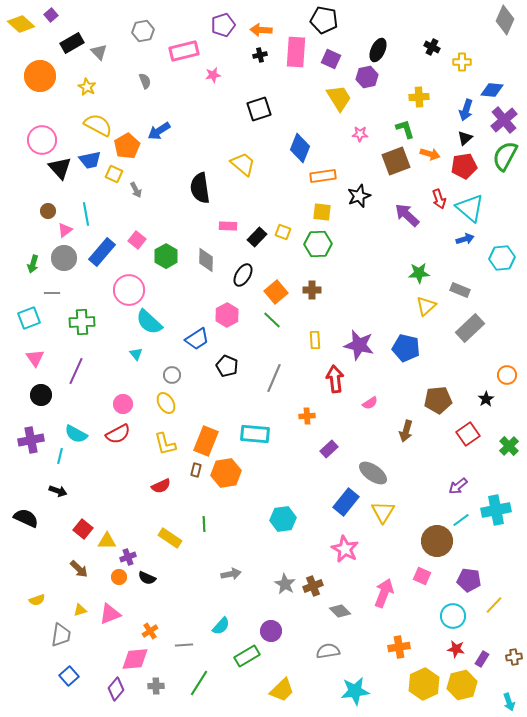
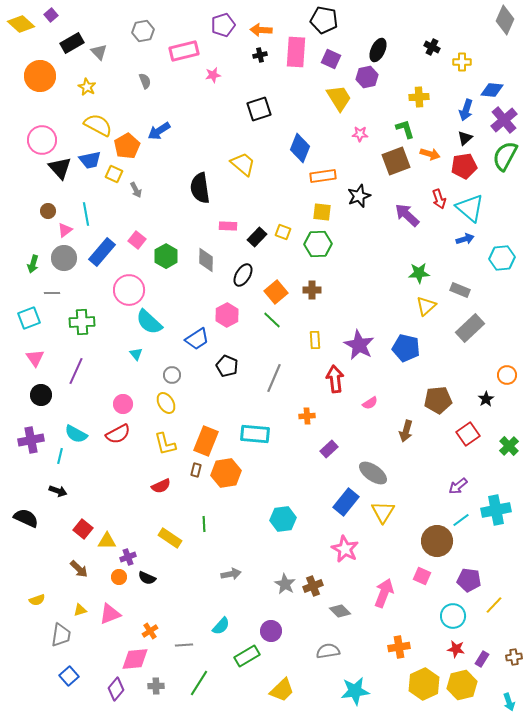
purple star at (359, 345): rotated 16 degrees clockwise
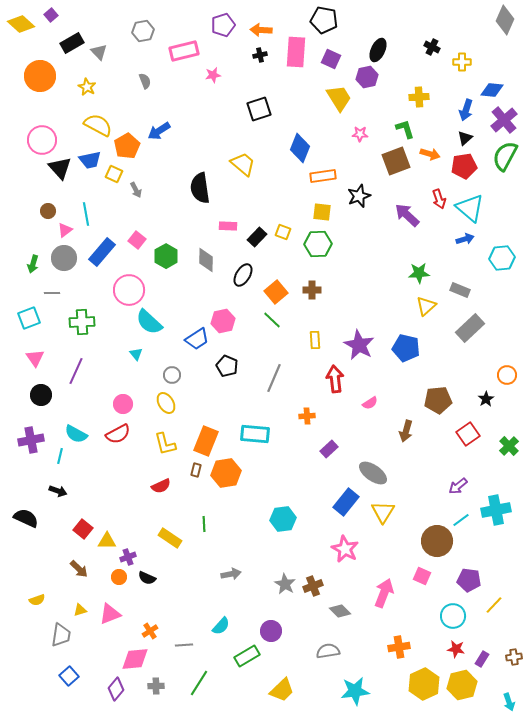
pink hexagon at (227, 315): moved 4 px left, 6 px down; rotated 15 degrees clockwise
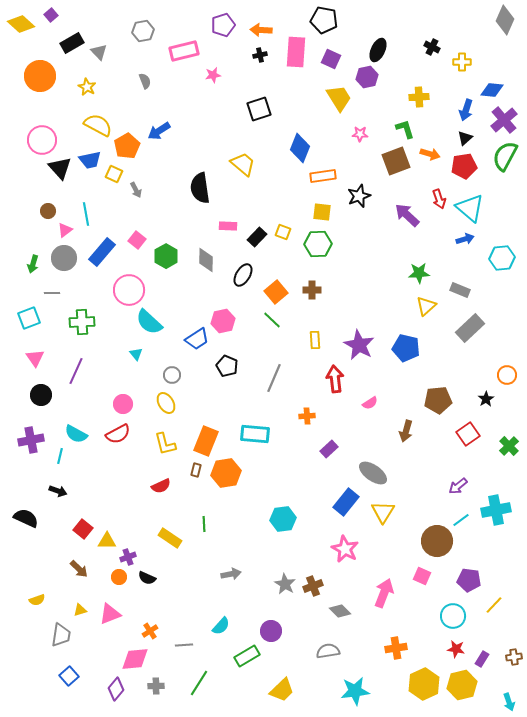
orange cross at (399, 647): moved 3 px left, 1 px down
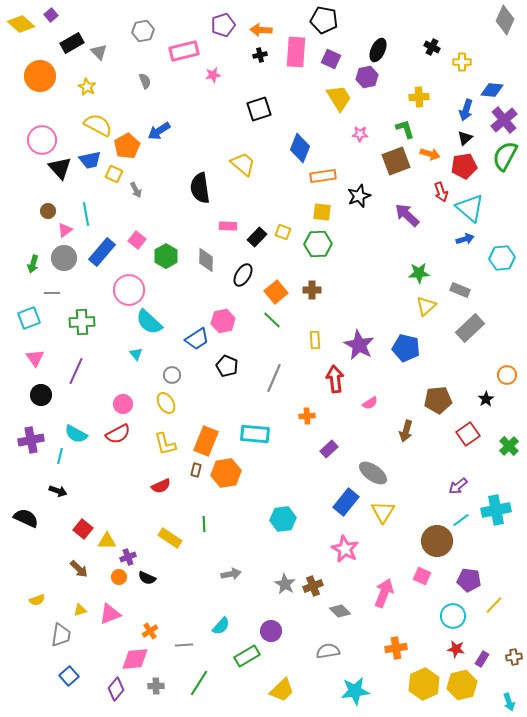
red arrow at (439, 199): moved 2 px right, 7 px up
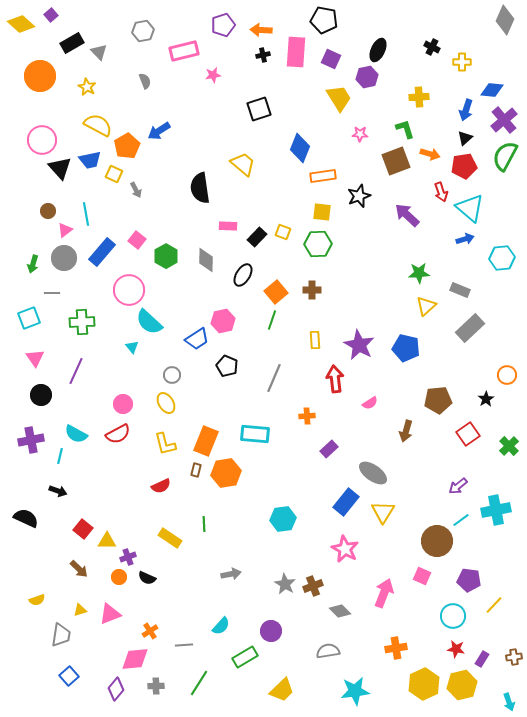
black cross at (260, 55): moved 3 px right
green line at (272, 320): rotated 66 degrees clockwise
cyan triangle at (136, 354): moved 4 px left, 7 px up
green rectangle at (247, 656): moved 2 px left, 1 px down
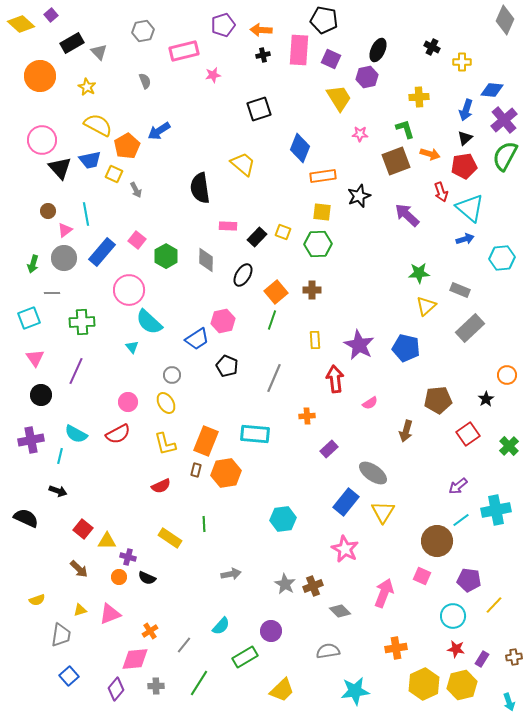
pink rectangle at (296, 52): moved 3 px right, 2 px up
pink circle at (123, 404): moved 5 px right, 2 px up
purple cross at (128, 557): rotated 35 degrees clockwise
gray line at (184, 645): rotated 48 degrees counterclockwise
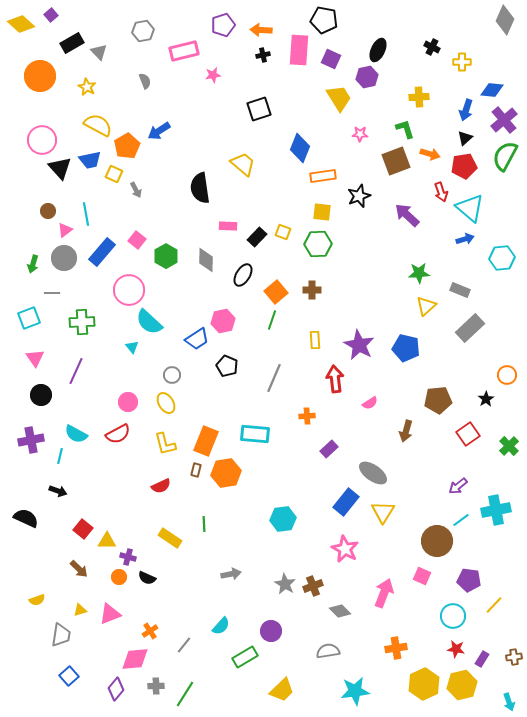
green line at (199, 683): moved 14 px left, 11 px down
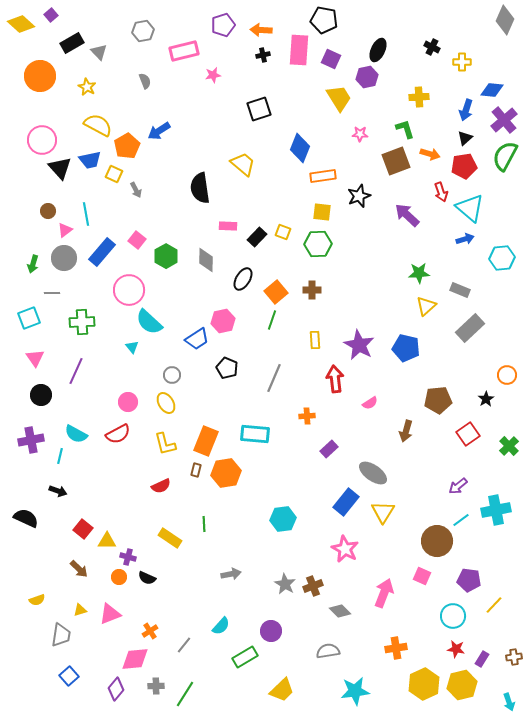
black ellipse at (243, 275): moved 4 px down
black pentagon at (227, 366): moved 2 px down
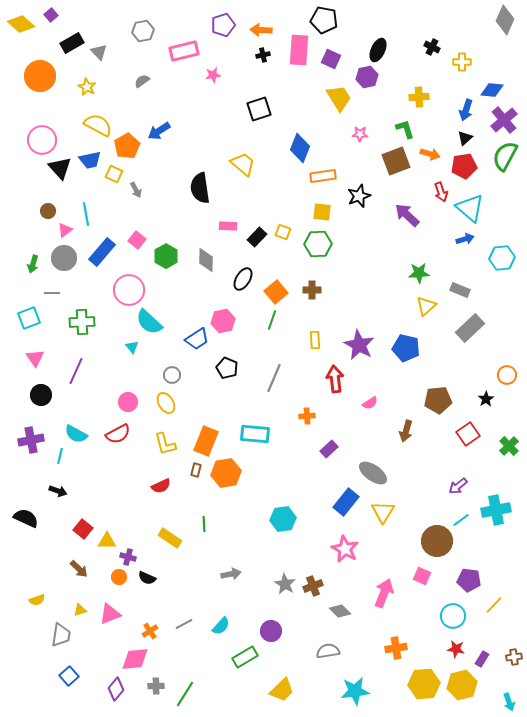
gray semicircle at (145, 81): moved 3 px left; rotated 105 degrees counterclockwise
gray line at (184, 645): moved 21 px up; rotated 24 degrees clockwise
yellow hexagon at (424, 684): rotated 20 degrees clockwise
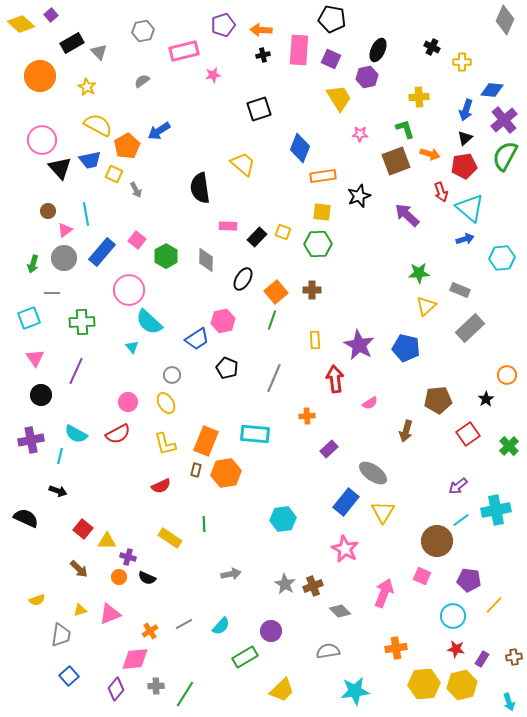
black pentagon at (324, 20): moved 8 px right, 1 px up
